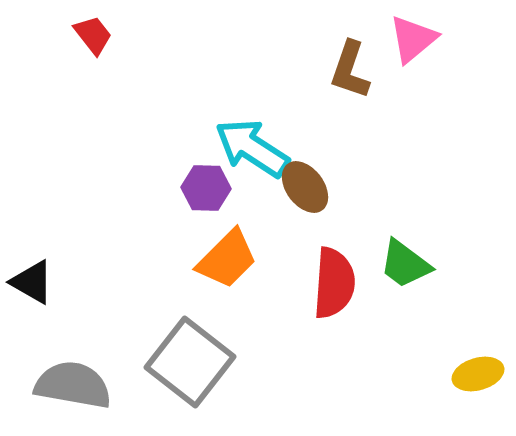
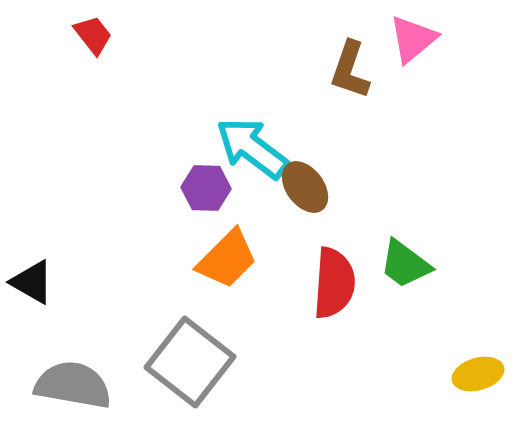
cyan arrow: rotated 4 degrees clockwise
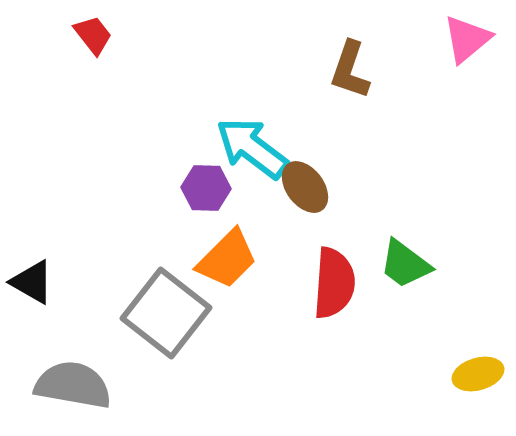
pink triangle: moved 54 px right
gray square: moved 24 px left, 49 px up
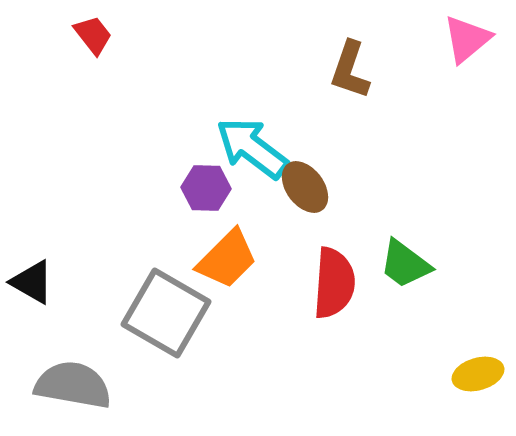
gray square: rotated 8 degrees counterclockwise
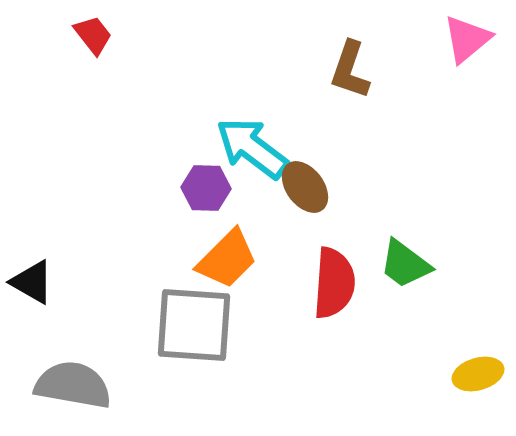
gray square: moved 28 px right, 12 px down; rotated 26 degrees counterclockwise
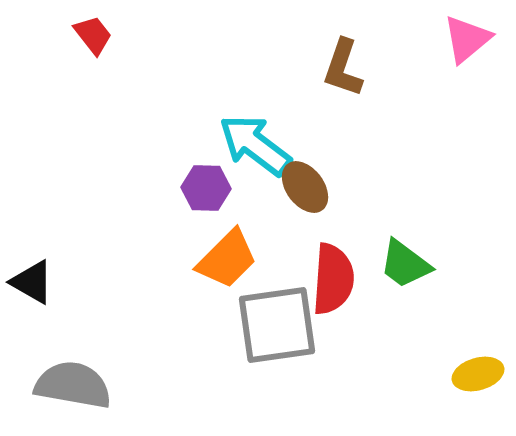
brown L-shape: moved 7 px left, 2 px up
cyan arrow: moved 3 px right, 3 px up
red semicircle: moved 1 px left, 4 px up
gray square: moved 83 px right; rotated 12 degrees counterclockwise
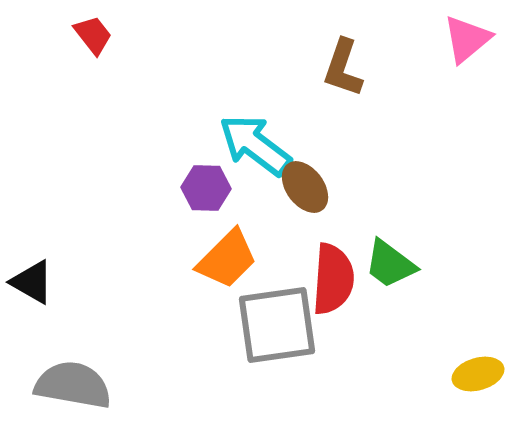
green trapezoid: moved 15 px left
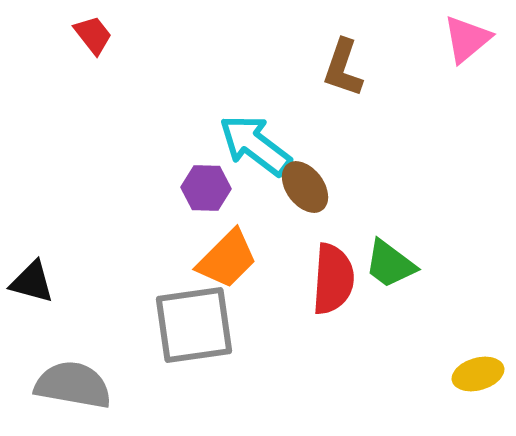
black triangle: rotated 15 degrees counterclockwise
gray square: moved 83 px left
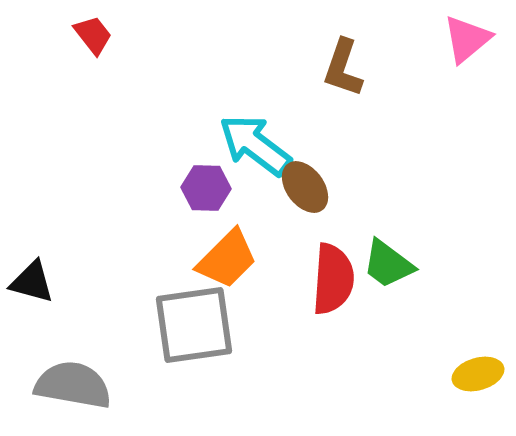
green trapezoid: moved 2 px left
